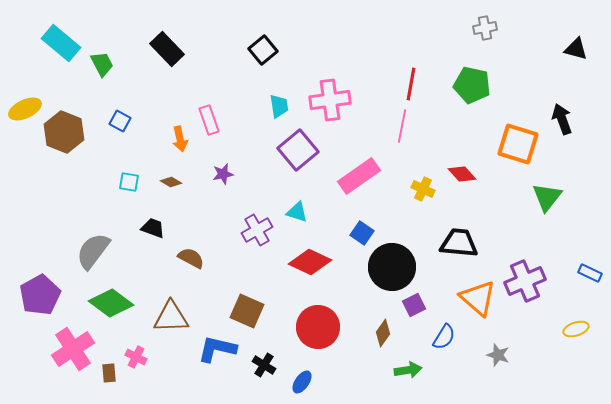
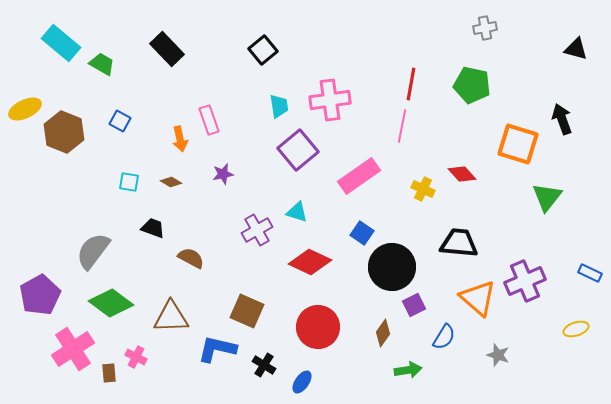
green trapezoid at (102, 64): rotated 32 degrees counterclockwise
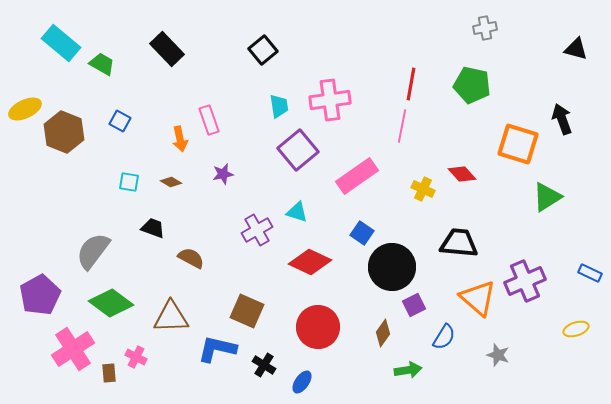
pink rectangle at (359, 176): moved 2 px left
green triangle at (547, 197): rotated 20 degrees clockwise
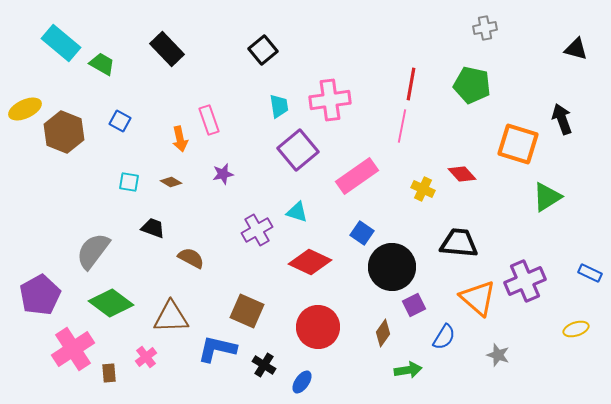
pink cross at (136, 357): moved 10 px right; rotated 25 degrees clockwise
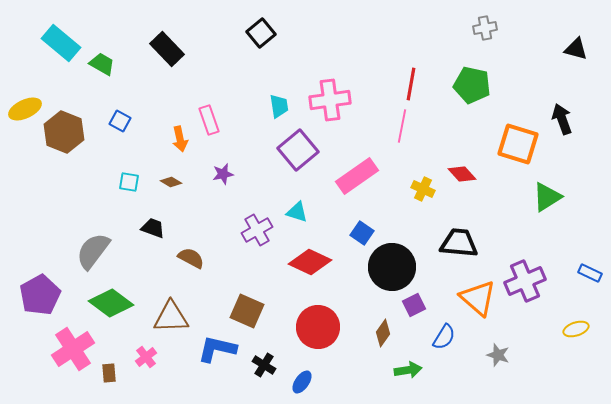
black square at (263, 50): moved 2 px left, 17 px up
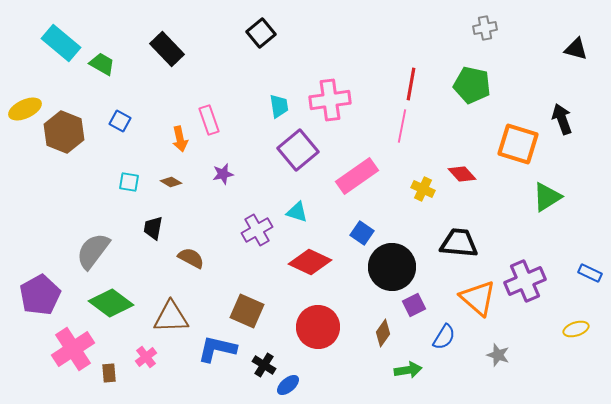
black trapezoid at (153, 228): rotated 100 degrees counterclockwise
blue ellipse at (302, 382): moved 14 px left, 3 px down; rotated 15 degrees clockwise
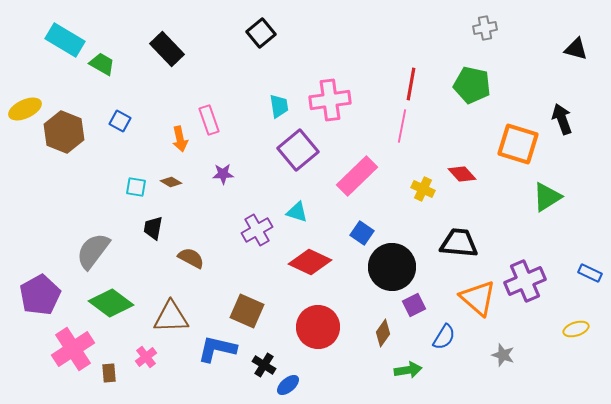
cyan rectangle at (61, 43): moved 4 px right, 3 px up; rotated 9 degrees counterclockwise
purple star at (223, 174): rotated 10 degrees clockwise
pink rectangle at (357, 176): rotated 9 degrees counterclockwise
cyan square at (129, 182): moved 7 px right, 5 px down
gray star at (498, 355): moved 5 px right
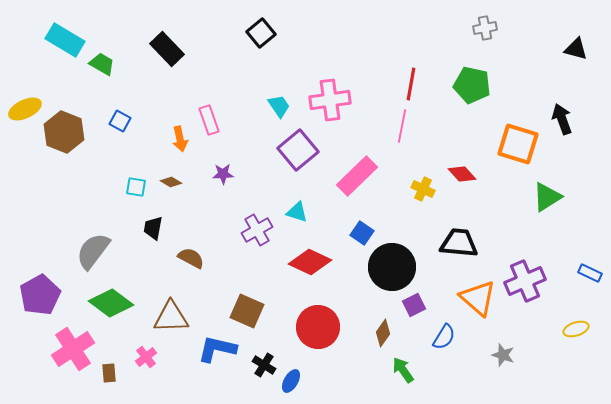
cyan trapezoid at (279, 106): rotated 25 degrees counterclockwise
green arrow at (408, 370): moved 5 px left; rotated 116 degrees counterclockwise
blue ellipse at (288, 385): moved 3 px right, 4 px up; rotated 20 degrees counterclockwise
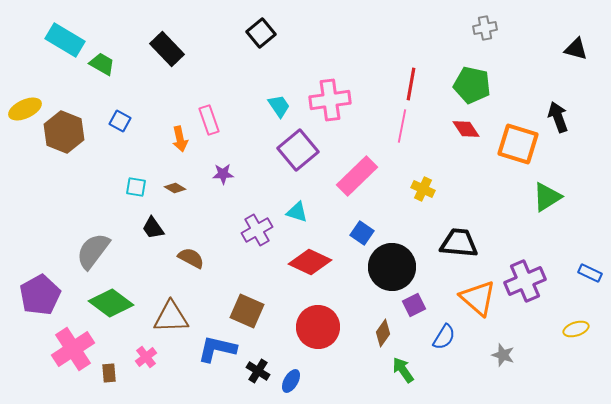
black arrow at (562, 119): moved 4 px left, 2 px up
red diamond at (462, 174): moved 4 px right, 45 px up; rotated 8 degrees clockwise
brown diamond at (171, 182): moved 4 px right, 6 px down
black trapezoid at (153, 228): rotated 45 degrees counterclockwise
black cross at (264, 365): moved 6 px left, 6 px down
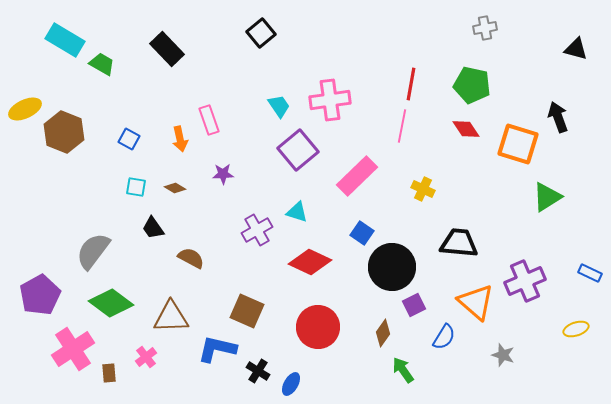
blue square at (120, 121): moved 9 px right, 18 px down
orange triangle at (478, 298): moved 2 px left, 4 px down
blue ellipse at (291, 381): moved 3 px down
